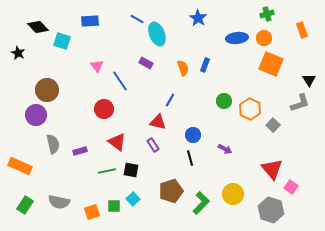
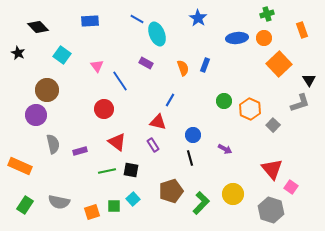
cyan square at (62, 41): moved 14 px down; rotated 18 degrees clockwise
orange square at (271, 64): moved 8 px right; rotated 25 degrees clockwise
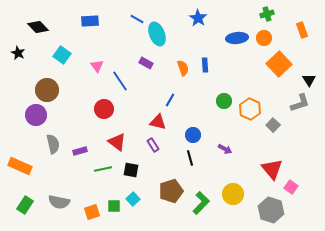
blue rectangle at (205, 65): rotated 24 degrees counterclockwise
green line at (107, 171): moved 4 px left, 2 px up
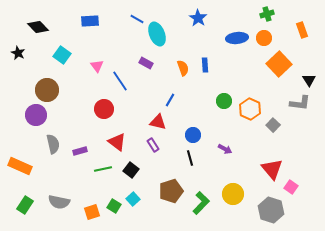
gray L-shape at (300, 103): rotated 25 degrees clockwise
black square at (131, 170): rotated 28 degrees clockwise
green square at (114, 206): rotated 32 degrees clockwise
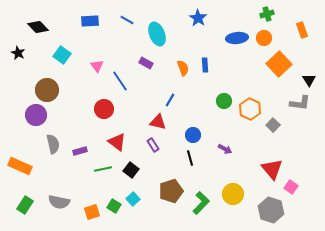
blue line at (137, 19): moved 10 px left, 1 px down
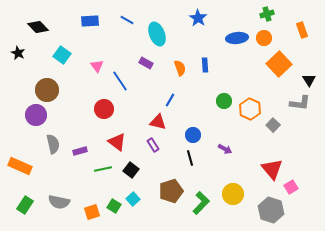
orange semicircle at (183, 68): moved 3 px left
pink square at (291, 187): rotated 24 degrees clockwise
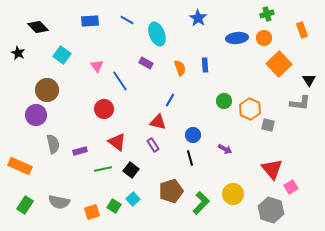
gray square at (273, 125): moved 5 px left; rotated 32 degrees counterclockwise
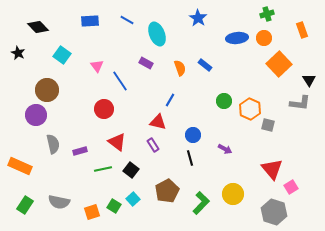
blue rectangle at (205, 65): rotated 48 degrees counterclockwise
brown pentagon at (171, 191): moved 4 px left; rotated 10 degrees counterclockwise
gray hexagon at (271, 210): moved 3 px right, 2 px down
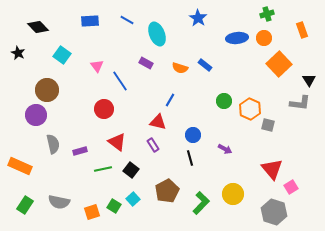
orange semicircle at (180, 68): rotated 126 degrees clockwise
